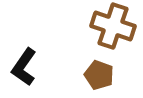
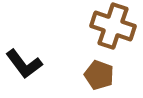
black L-shape: moved 3 px up; rotated 72 degrees counterclockwise
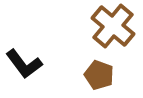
brown cross: rotated 21 degrees clockwise
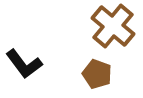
brown pentagon: moved 2 px left, 1 px up
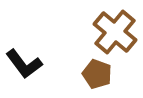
brown cross: moved 2 px right, 6 px down
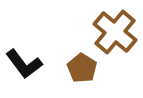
brown pentagon: moved 15 px left, 6 px up; rotated 12 degrees clockwise
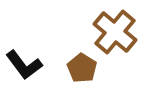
black L-shape: moved 1 px down
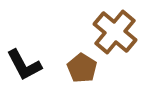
black L-shape: rotated 9 degrees clockwise
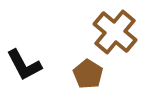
brown pentagon: moved 6 px right, 6 px down
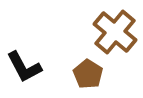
black L-shape: moved 2 px down
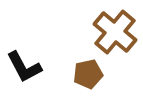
brown pentagon: rotated 28 degrees clockwise
